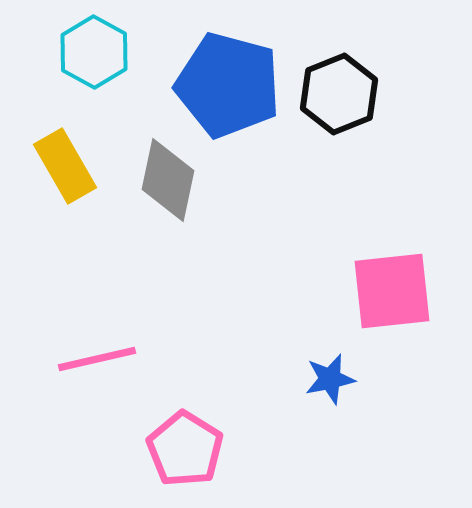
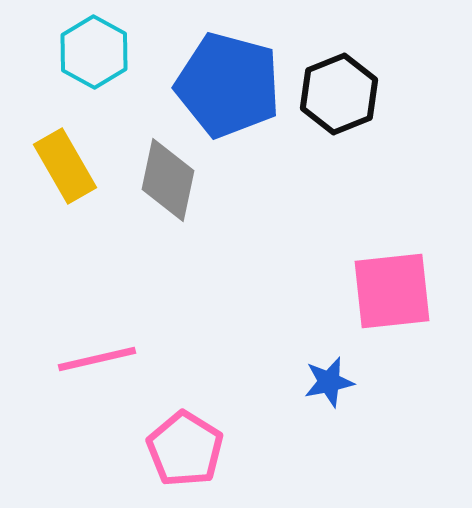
blue star: moved 1 px left, 3 px down
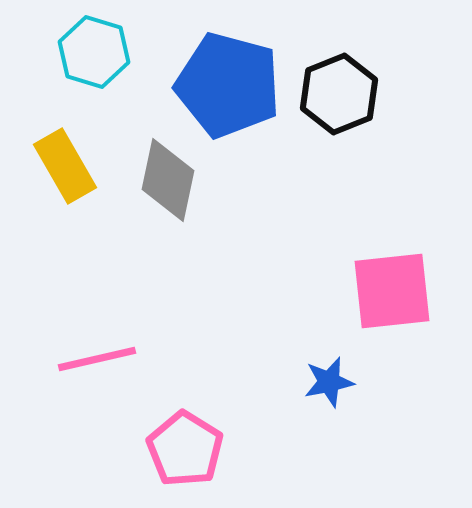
cyan hexagon: rotated 12 degrees counterclockwise
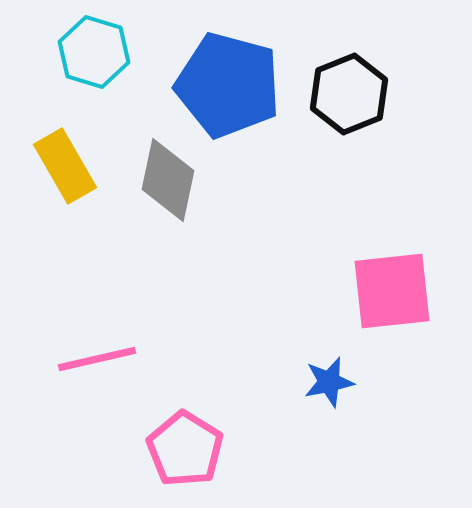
black hexagon: moved 10 px right
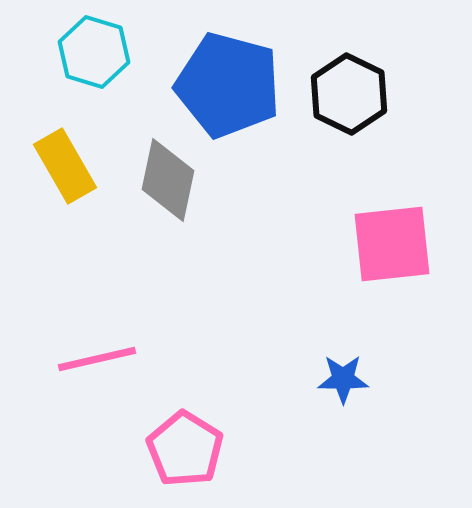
black hexagon: rotated 12 degrees counterclockwise
pink square: moved 47 px up
blue star: moved 14 px right, 3 px up; rotated 12 degrees clockwise
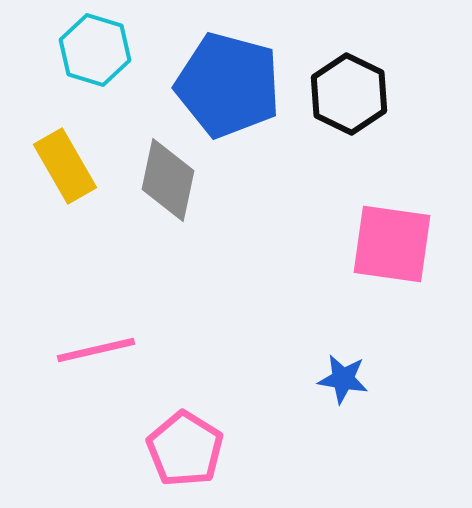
cyan hexagon: moved 1 px right, 2 px up
pink square: rotated 14 degrees clockwise
pink line: moved 1 px left, 9 px up
blue star: rotated 9 degrees clockwise
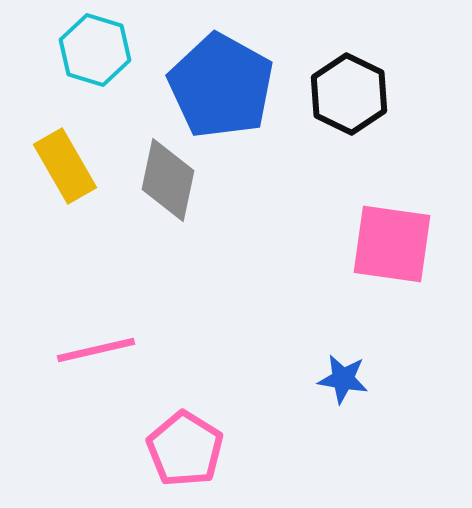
blue pentagon: moved 7 px left, 1 px down; rotated 14 degrees clockwise
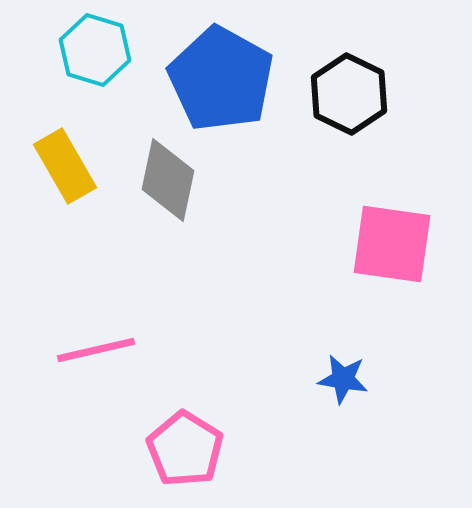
blue pentagon: moved 7 px up
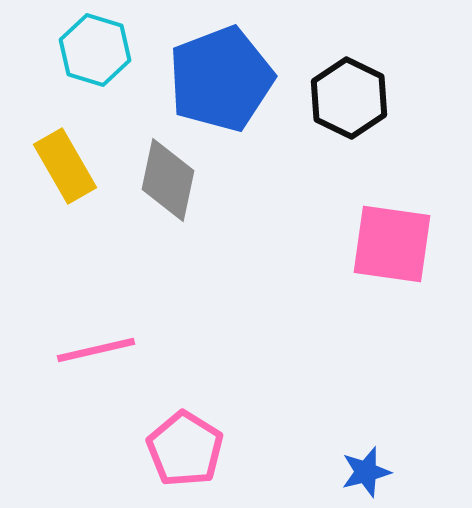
blue pentagon: rotated 22 degrees clockwise
black hexagon: moved 4 px down
blue star: moved 23 px right, 93 px down; rotated 24 degrees counterclockwise
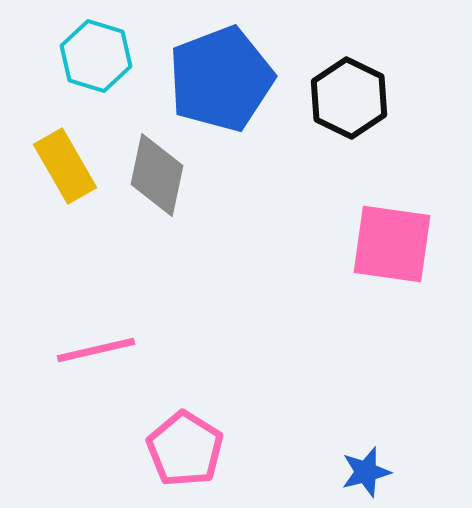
cyan hexagon: moved 1 px right, 6 px down
gray diamond: moved 11 px left, 5 px up
